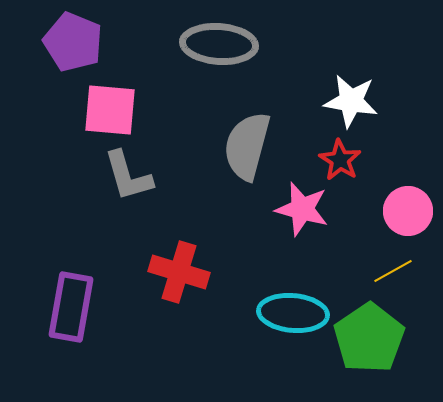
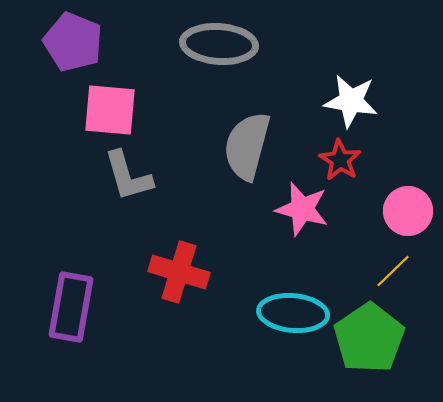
yellow line: rotated 15 degrees counterclockwise
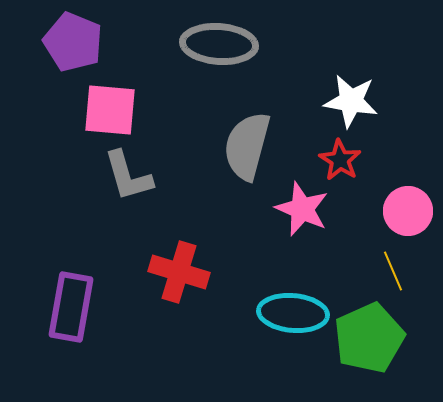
pink star: rotated 8 degrees clockwise
yellow line: rotated 69 degrees counterclockwise
green pentagon: rotated 10 degrees clockwise
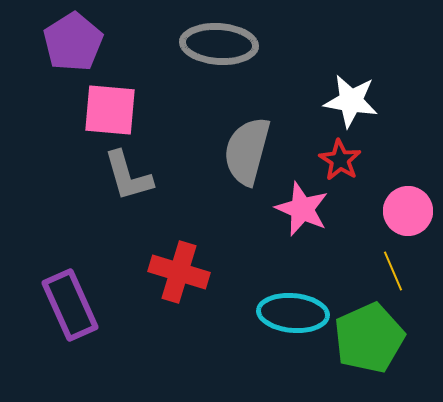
purple pentagon: rotated 18 degrees clockwise
gray semicircle: moved 5 px down
purple rectangle: moved 1 px left, 2 px up; rotated 34 degrees counterclockwise
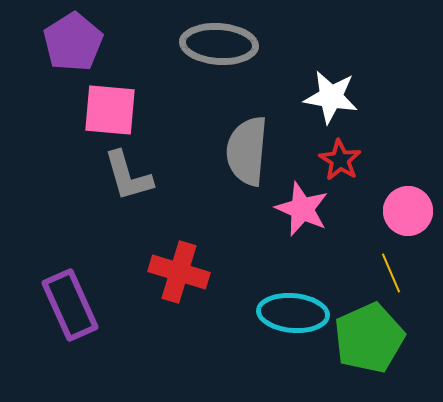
white star: moved 20 px left, 4 px up
gray semicircle: rotated 10 degrees counterclockwise
yellow line: moved 2 px left, 2 px down
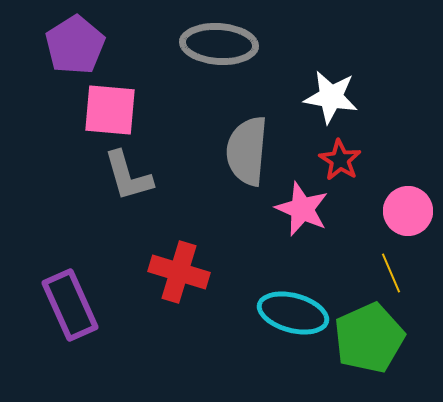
purple pentagon: moved 2 px right, 3 px down
cyan ellipse: rotated 10 degrees clockwise
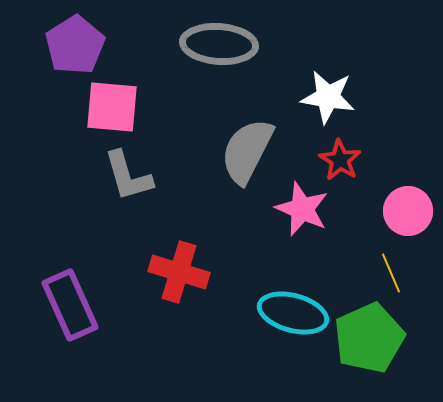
white star: moved 3 px left
pink square: moved 2 px right, 3 px up
gray semicircle: rotated 22 degrees clockwise
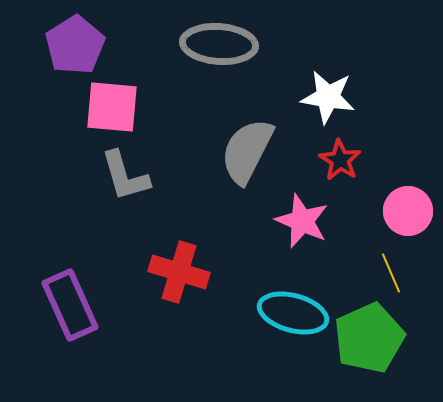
gray L-shape: moved 3 px left
pink star: moved 12 px down
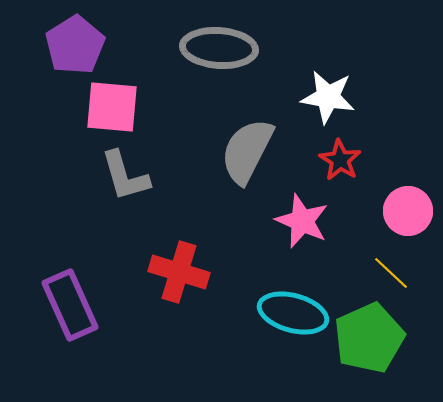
gray ellipse: moved 4 px down
yellow line: rotated 24 degrees counterclockwise
